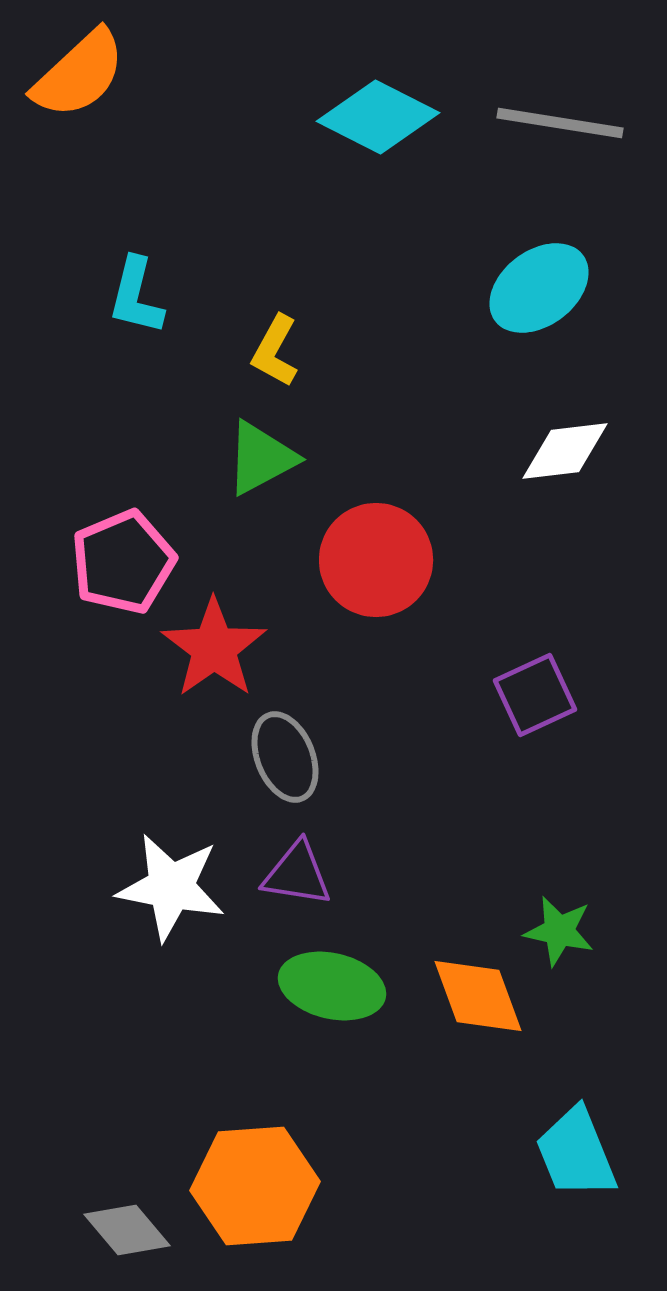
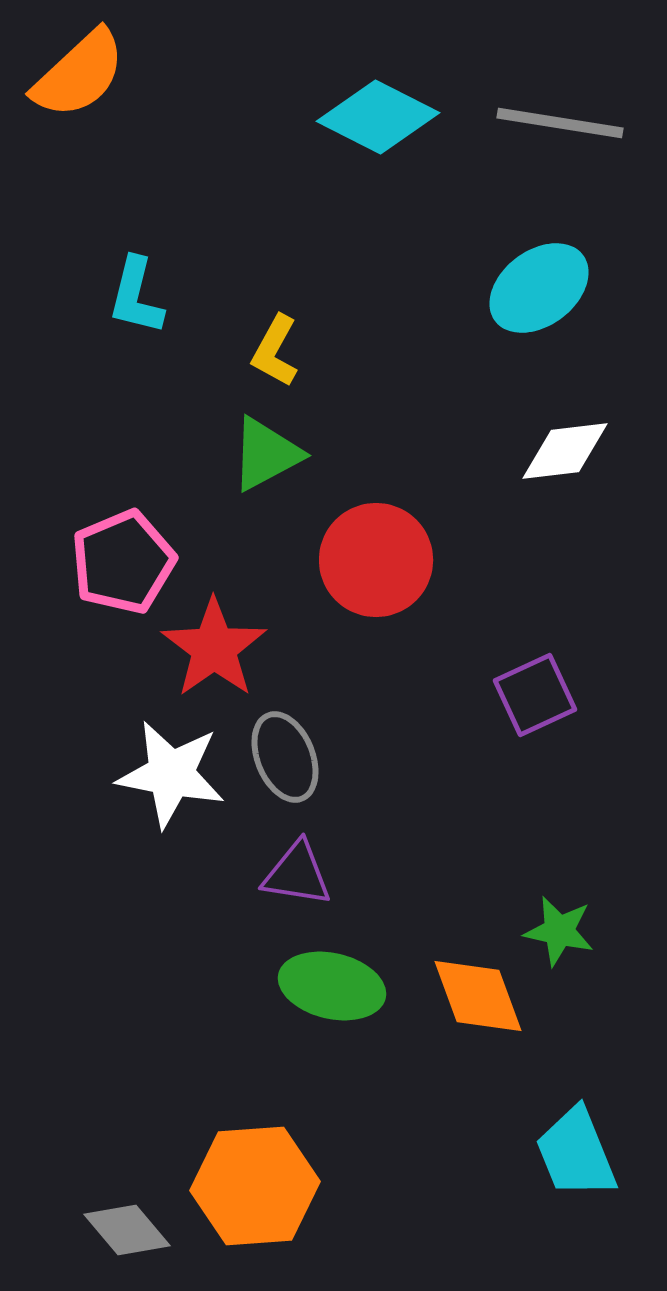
green triangle: moved 5 px right, 4 px up
white star: moved 113 px up
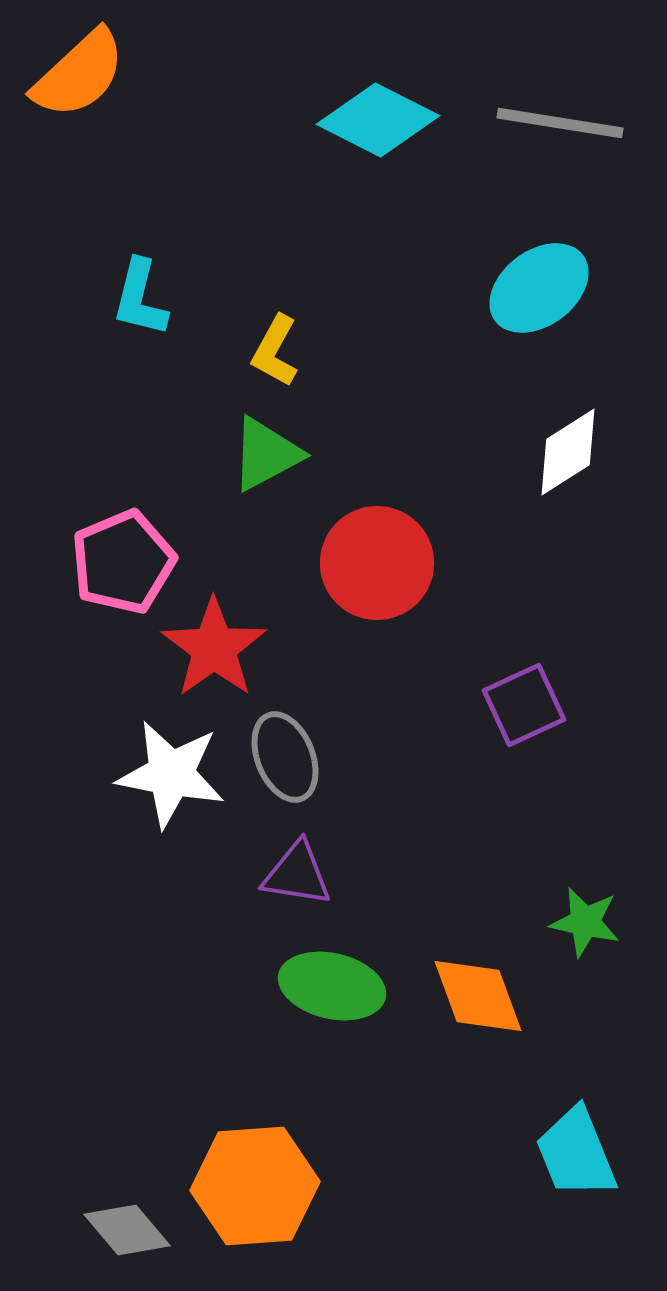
cyan diamond: moved 3 px down
cyan L-shape: moved 4 px right, 2 px down
white diamond: moved 3 px right, 1 px down; rotated 26 degrees counterclockwise
red circle: moved 1 px right, 3 px down
purple square: moved 11 px left, 10 px down
green star: moved 26 px right, 9 px up
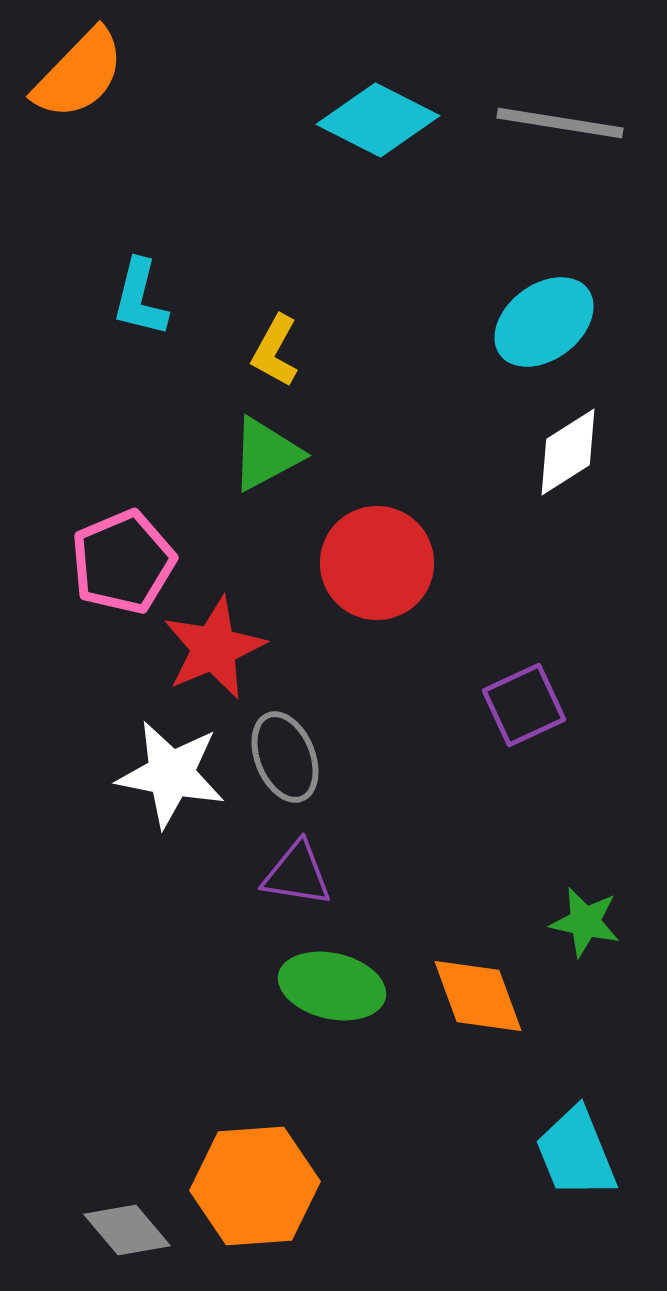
orange semicircle: rotated 3 degrees counterclockwise
cyan ellipse: moved 5 px right, 34 px down
red star: rotated 12 degrees clockwise
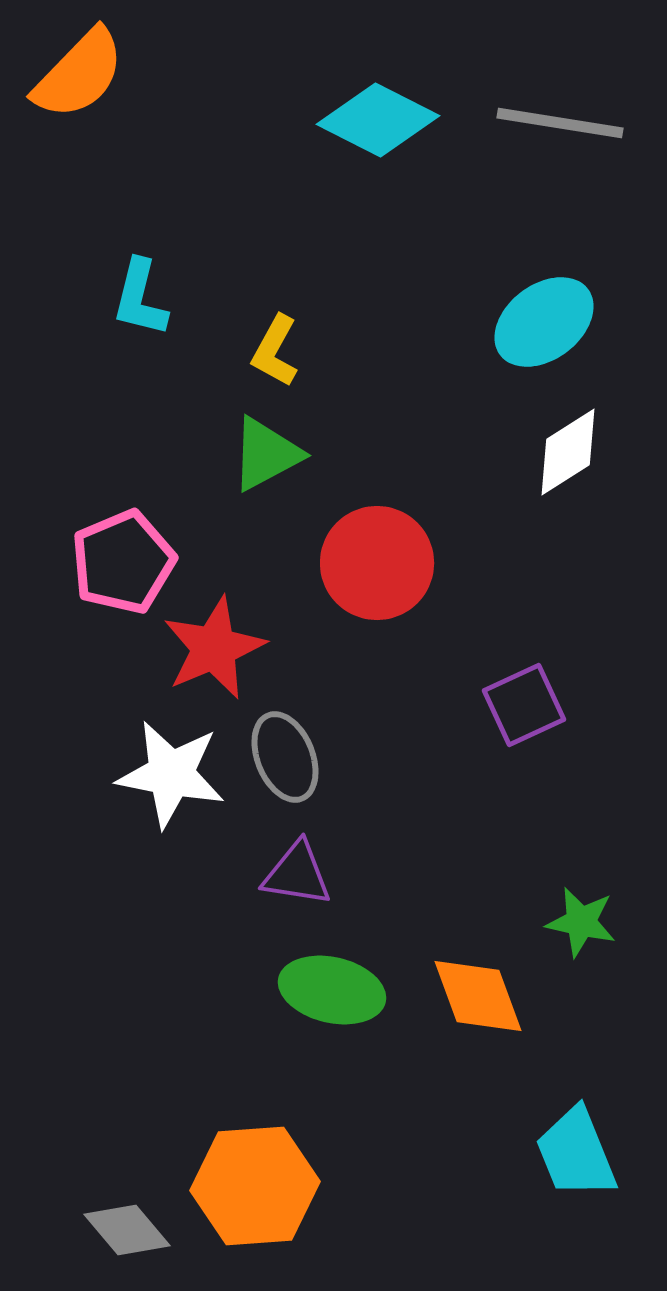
green star: moved 4 px left
green ellipse: moved 4 px down
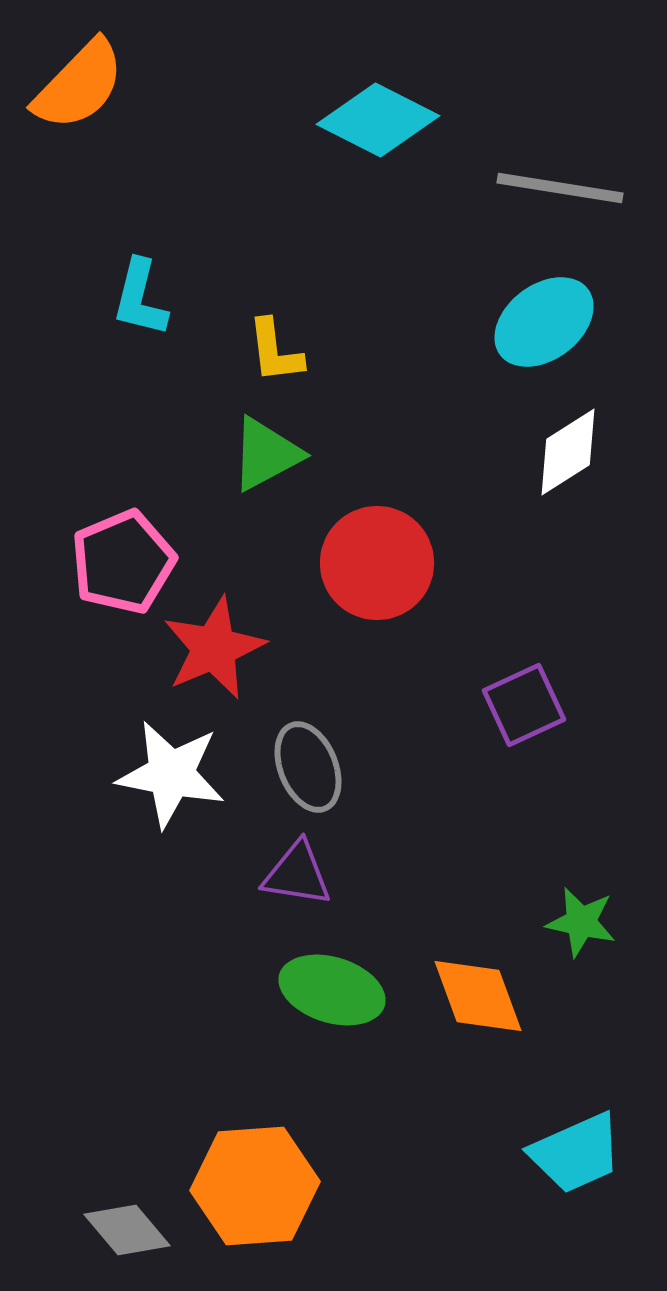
orange semicircle: moved 11 px down
gray line: moved 65 px down
yellow L-shape: rotated 36 degrees counterclockwise
gray ellipse: moved 23 px right, 10 px down
green ellipse: rotated 4 degrees clockwise
cyan trapezoid: rotated 92 degrees counterclockwise
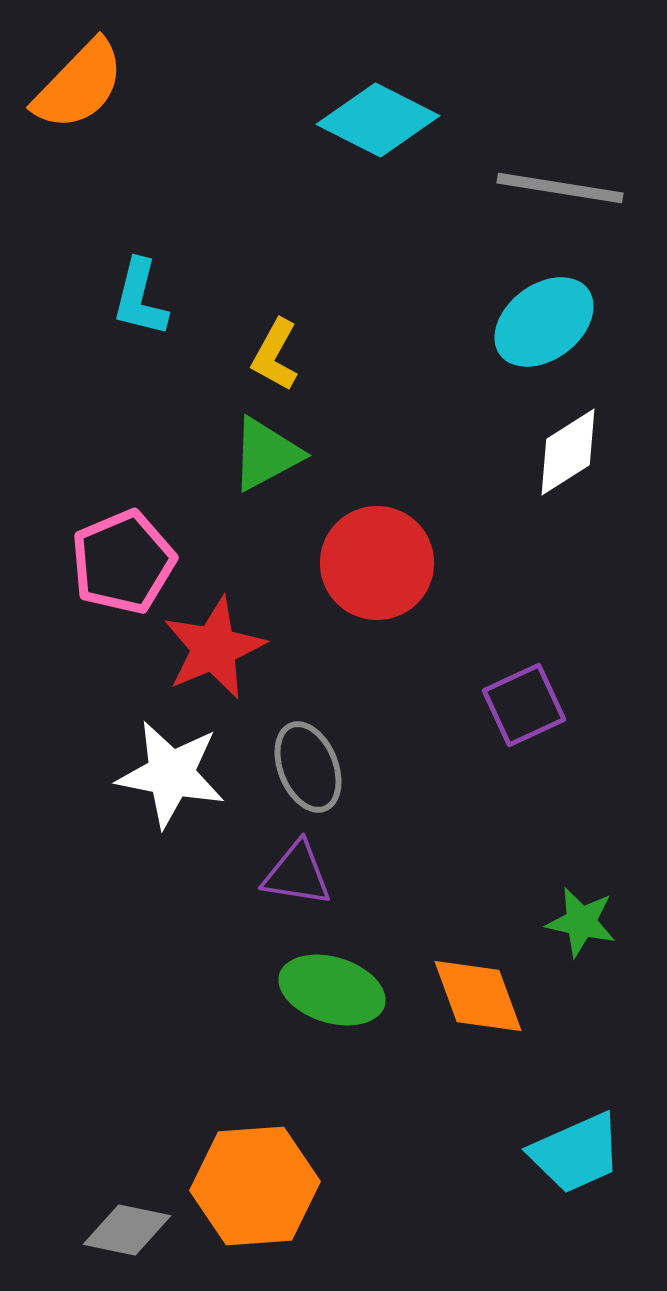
yellow L-shape: moved 4 px down; rotated 36 degrees clockwise
gray diamond: rotated 38 degrees counterclockwise
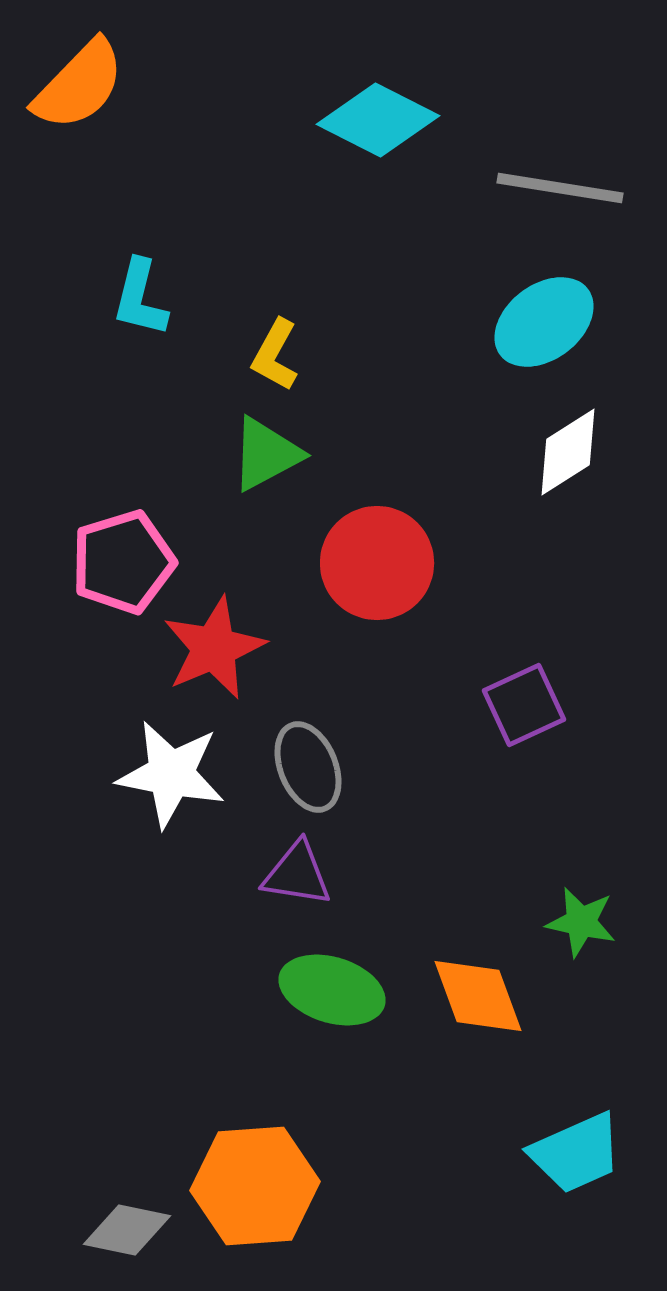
pink pentagon: rotated 6 degrees clockwise
